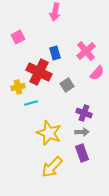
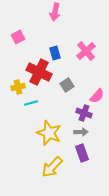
pink semicircle: moved 23 px down
gray arrow: moved 1 px left
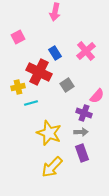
blue rectangle: rotated 16 degrees counterclockwise
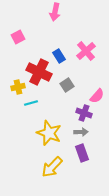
blue rectangle: moved 4 px right, 3 px down
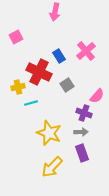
pink square: moved 2 px left
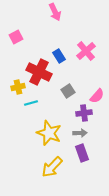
pink arrow: rotated 36 degrees counterclockwise
gray square: moved 1 px right, 6 px down
purple cross: rotated 28 degrees counterclockwise
gray arrow: moved 1 px left, 1 px down
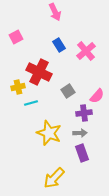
blue rectangle: moved 11 px up
yellow arrow: moved 2 px right, 11 px down
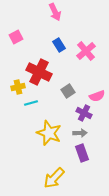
pink semicircle: rotated 28 degrees clockwise
purple cross: rotated 35 degrees clockwise
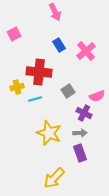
pink square: moved 2 px left, 3 px up
red cross: rotated 20 degrees counterclockwise
yellow cross: moved 1 px left
cyan line: moved 4 px right, 4 px up
purple rectangle: moved 2 px left
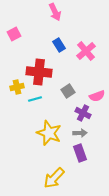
purple cross: moved 1 px left
